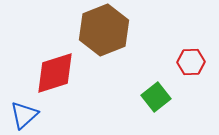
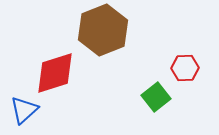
brown hexagon: moved 1 px left
red hexagon: moved 6 px left, 6 px down
blue triangle: moved 5 px up
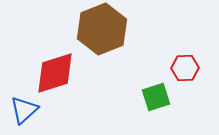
brown hexagon: moved 1 px left, 1 px up
green square: rotated 20 degrees clockwise
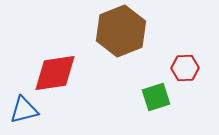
brown hexagon: moved 19 px right, 2 px down
red diamond: rotated 9 degrees clockwise
blue triangle: rotated 28 degrees clockwise
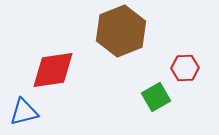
red diamond: moved 2 px left, 3 px up
green square: rotated 12 degrees counterclockwise
blue triangle: moved 2 px down
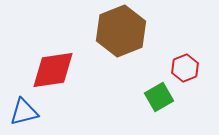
red hexagon: rotated 20 degrees counterclockwise
green square: moved 3 px right
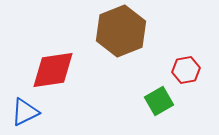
red hexagon: moved 1 px right, 2 px down; rotated 12 degrees clockwise
green square: moved 4 px down
blue triangle: moved 1 px right; rotated 12 degrees counterclockwise
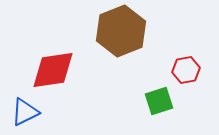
green square: rotated 12 degrees clockwise
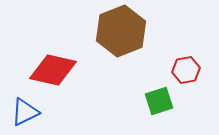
red diamond: rotated 21 degrees clockwise
